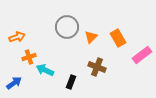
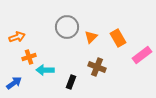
cyan arrow: rotated 24 degrees counterclockwise
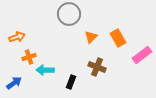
gray circle: moved 2 px right, 13 px up
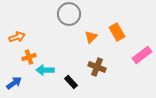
orange rectangle: moved 1 px left, 6 px up
black rectangle: rotated 64 degrees counterclockwise
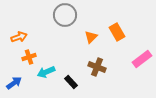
gray circle: moved 4 px left, 1 px down
orange arrow: moved 2 px right
pink rectangle: moved 4 px down
cyan arrow: moved 1 px right, 2 px down; rotated 24 degrees counterclockwise
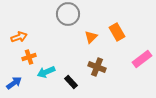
gray circle: moved 3 px right, 1 px up
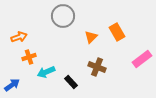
gray circle: moved 5 px left, 2 px down
blue arrow: moved 2 px left, 2 px down
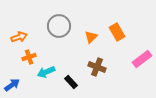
gray circle: moved 4 px left, 10 px down
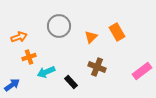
pink rectangle: moved 12 px down
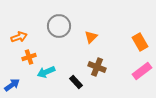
orange rectangle: moved 23 px right, 10 px down
black rectangle: moved 5 px right
